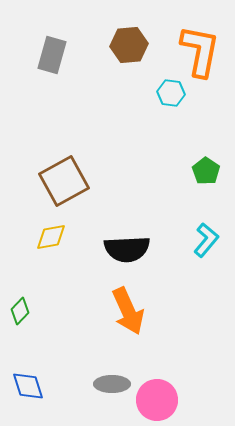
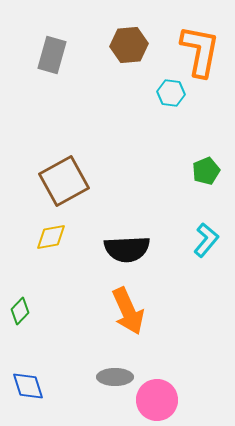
green pentagon: rotated 16 degrees clockwise
gray ellipse: moved 3 px right, 7 px up
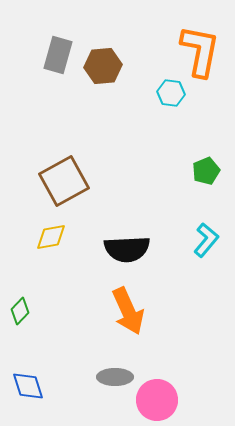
brown hexagon: moved 26 px left, 21 px down
gray rectangle: moved 6 px right
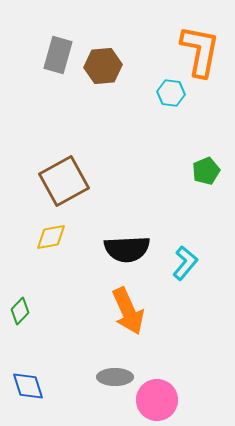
cyan L-shape: moved 21 px left, 23 px down
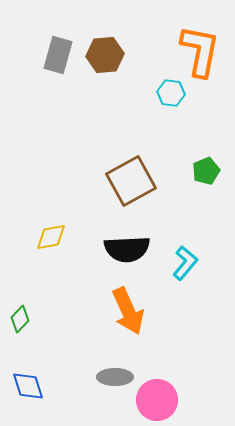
brown hexagon: moved 2 px right, 11 px up
brown square: moved 67 px right
green diamond: moved 8 px down
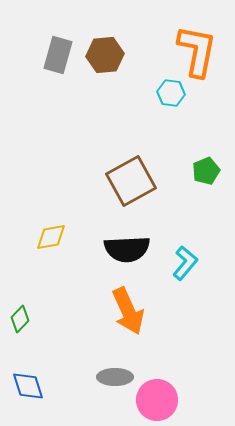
orange L-shape: moved 3 px left
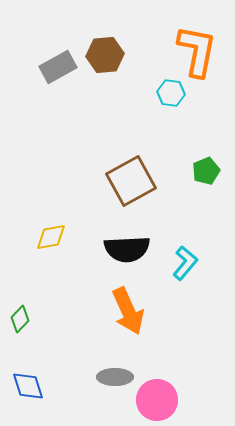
gray rectangle: moved 12 px down; rotated 45 degrees clockwise
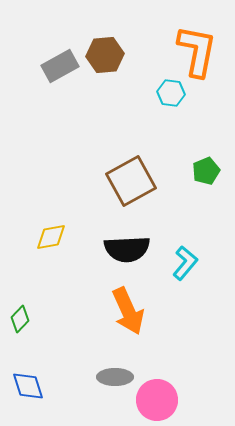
gray rectangle: moved 2 px right, 1 px up
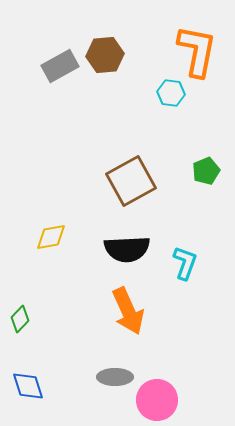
cyan L-shape: rotated 20 degrees counterclockwise
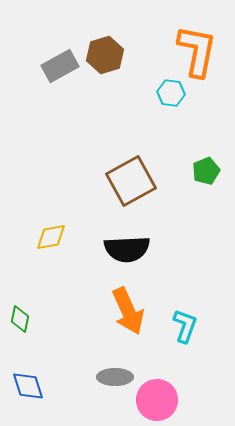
brown hexagon: rotated 12 degrees counterclockwise
cyan L-shape: moved 63 px down
green diamond: rotated 32 degrees counterclockwise
